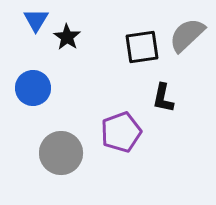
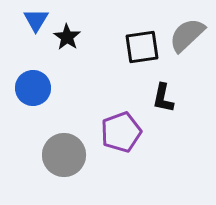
gray circle: moved 3 px right, 2 px down
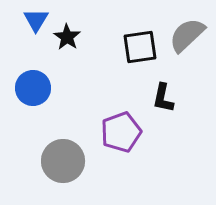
black square: moved 2 px left
gray circle: moved 1 px left, 6 px down
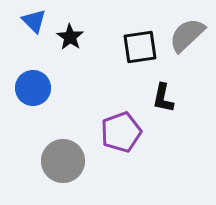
blue triangle: moved 2 px left, 1 px down; rotated 16 degrees counterclockwise
black star: moved 3 px right
